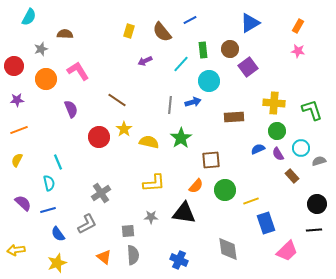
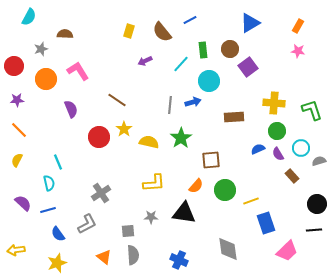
orange line at (19, 130): rotated 66 degrees clockwise
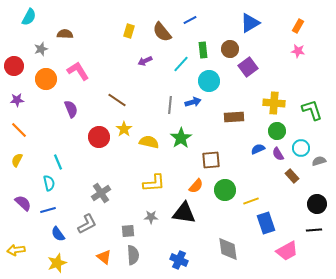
pink trapezoid at (287, 251): rotated 15 degrees clockwise
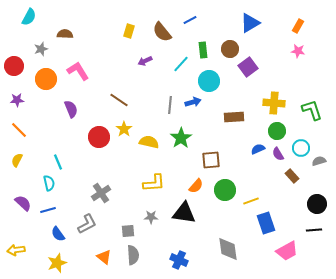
brown line at (117, 100): moved 2 px right
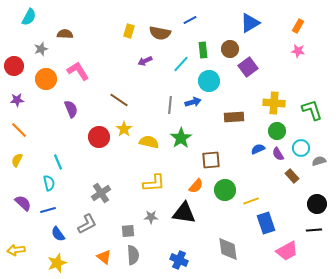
brown semicircle at (162, 32): moved 2 px left, 1 px down; rotated 40 degrees counterclockwise
